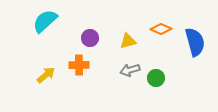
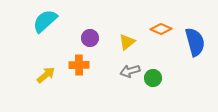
yellow triangle: moved 1 px left, 1 px down; rotated 24 degrees counterclockwise
gray arrow: moved 1 px down
green circle: moved 3 px left
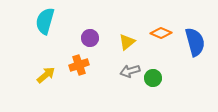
cyan semicircle: rotated 32 degrees counterclockwise
orange diamond: moved 4 px down
orange cross: rotated 18 degrees counterclockwise
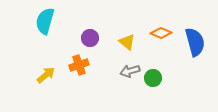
yellow triangle: rotated 42 degrees counterclockwise
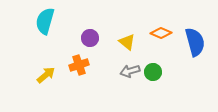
green circle: moved 6 px up
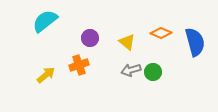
cyan semicircle: rotated 36 degrees clockwise
gray arrow: moved 1 px right, 1 px up
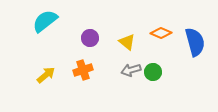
orange cross: moved 4 px right, 5 px down
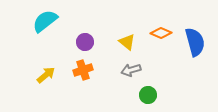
purple circle: moved 5 px left, 4 px down
green circle: moved 5 px left, 23 px down
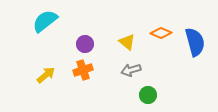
purple circle: moved 2 px down
